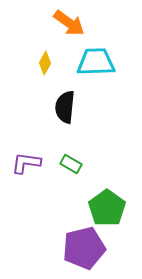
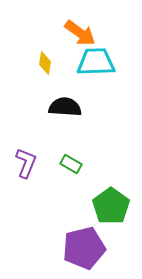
orange arrow: moved 11 px right, 10 px down
yellow diamond: rotated 20 degrees counterclockwise
black semicircle: rotated 88 degrees clockwise
purple L-shape: rotated 104 degrees clockwise
green pentagon: moved 4 px right, 2 px up
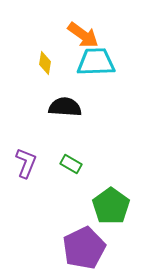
orange arrow: moved 3 px right, 2 px down
purple pentagon: rotated 12 degrees counterclockwise
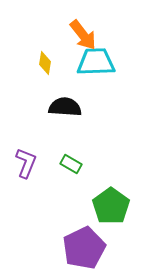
orange arrow: rotated 16 degrees clockwise
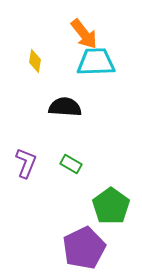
orange arrow: moved 1 px right, 1 px up
yellow diamond: moved 10 px left, 2 px up
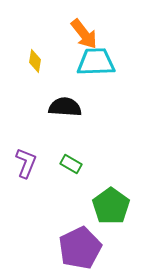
purple pentagon: moved 4 px left
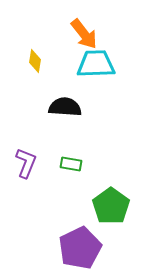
cyan trapezoid: moved 2 px down
green rectangle: rotated 20 degrees counterclockwise
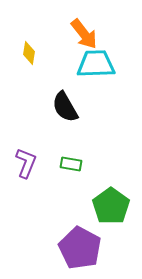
yellow diamond: moved 6 px left, 8 px up
black semicircle: rotated 124 degrees counterclockwise
purple pentagon: rotated 18 degrees counterclockwise
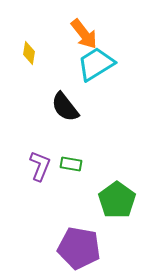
cyan trapezoid: rotated 30 degrees counterclockwise
black semicircle: rotated 8 degrees counterclockwise
purple L-shape: moved 14 px right, 3 px down
green pentagon: moved 6 px right, 6 px up
purple pentagon: moved 1 px left; rotated 18 degrees counterclockwise
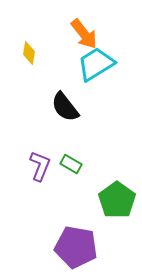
green rectangle: rotated 20 degrees clockwise
purple pentagon: moved 3 px left, 1 px up
